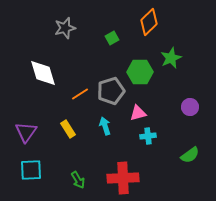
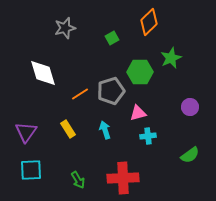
cyan arrow: moved 4 px down
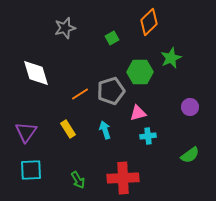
white diamond: moved 7 px left
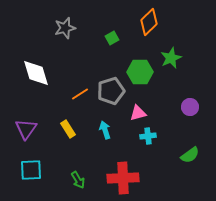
purple triangle: moved 3 px up
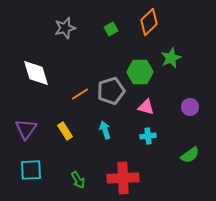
green square: moved 1 px left, 9 px up
pink triangle: moved 8 px right, 6 px up; rotated 30 degrees clockwise
yellow rectangle: moved 3 px left, 2 px down
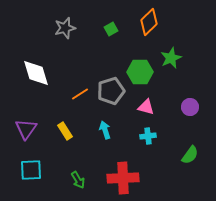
green semicircle: rotated 18 degrees counterclockwise
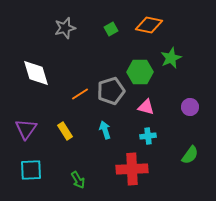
orange diamond: moved 3 px down; rotated 56 degrees clockwise
red cross: moved 9 px right, 9 px up
